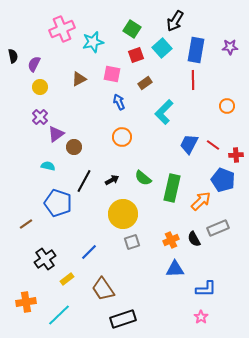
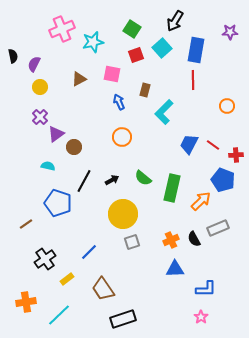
purple star at (230, 47): moved 15 px up
brown rectangle at (145, 83): moved 7 px down; rotated 40 degrees counterclockwise
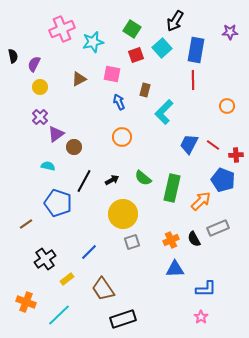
orange cross at (26, 302): rotated 30 degrees clockwise
